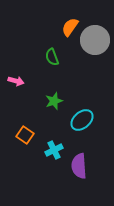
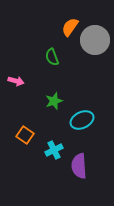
cyan ellipse: rotated 15 degrees clockwise
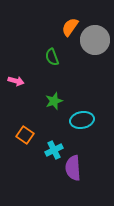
cyan ellipse: rotated 15 degrees clockwise
purple semicircle: moved 6 px left, 2 px down
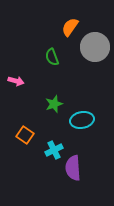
gray circle: moved 7 px down
green star: moved 3 px down
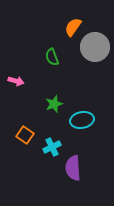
orange semicircle: moved 3 px right
cyan cross: moved 2 px left, 3 px up
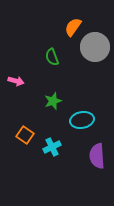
green star: moved 1 px left, 3 px up
purple semicircle: moved 24 px right, 12 px up
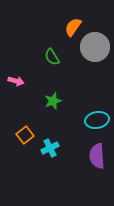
green semicircle: rotated 12 degrees counterclockwise
cyan ellipse: moved 15 px right
orange square: rotated 18 degrees clockwise
cyan cross: moved 2 px left, 1 px down
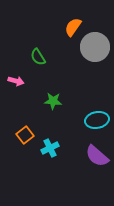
green semicircle: moved 14 px left
green star: rotated 24 degrees clockwise
purple semicircle: rotated 45 degrees counterclockwise
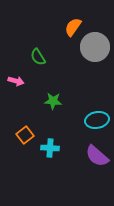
cyan cross: rotated 30 degrees clockwise
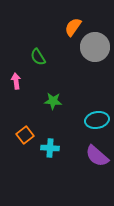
pink arrow: rotated 112 degrees counterclockwise
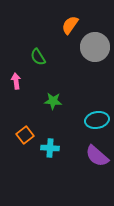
orange semicircle: moved 3 px left, 2 px up
